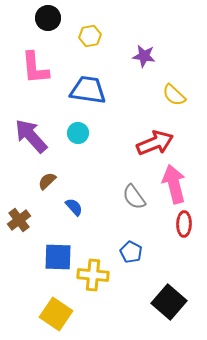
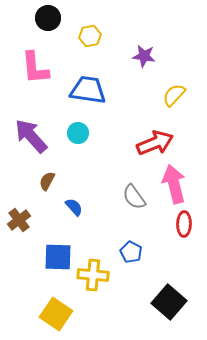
yellow semicircle: rotated 90 degrees clockwise
brown semicircle: rotated 18 degrees counterclockwise
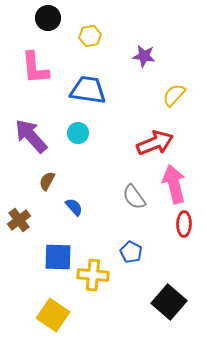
yellow square: moved 3 px left, 1 px down
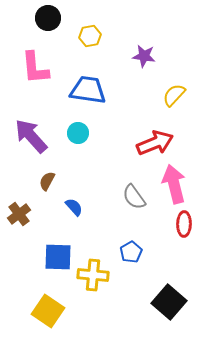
brown cross: moved 6 px up
blue pentagon: rotated 15 degrees clockwise
yellow square: moved 5 px left, 4 px up
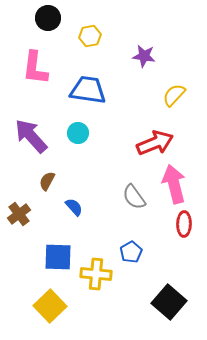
pink L-shape: rotated 12 degrees clockwise
yellow cross: moved 3 px right, 1 px up
yellow square: moved 2 px right, 5 px up; rotated 12 degrees clockwise
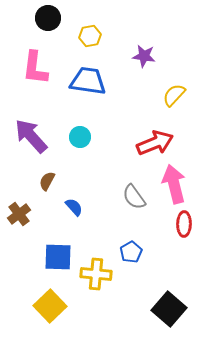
blue trapezoid: moved 9 px up
cyan circle: moved 2 px right, 4 px down
black square: moved 7 px down
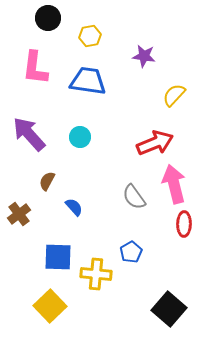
purple arrow: moved 2 px left, 2 px up
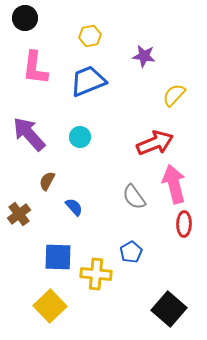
black circle: moved 23 px left
blue trapezoid: rotated 30 degrees counterclockwise
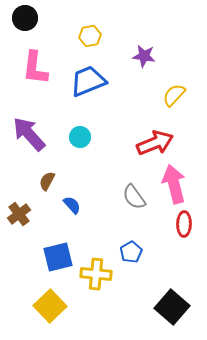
blue semicircle: moved 2 px left, 2 px up
blue square: rotated 16 degrees counterclockwise
black square: moved 3 px right, 2 px up
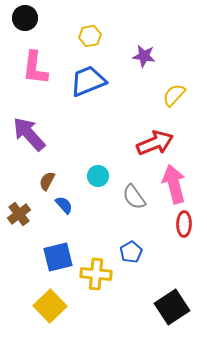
cyan circle: moved 18 px right, 39 px down
blue semicircle: moved 8 px left
black square: rotated 16 degrees clockwise
